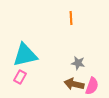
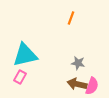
orange line: rotated 24 degrees clockwise
brown arrow: moved 3 px right
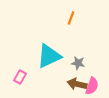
cyan triangle: moved 24 px right, 1 px down; rotated 12 degrees counterclockwise
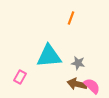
cyan triangle: rotated 20 degrees clockwise
pink semicircle: rotated 66 degrees counterclockwise
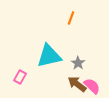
cyan triangle: rotated 8 degrees counterclockwise
gray star: rotated 24 degrees clockwise
brown arrow: rotated 24 degrees clockwise
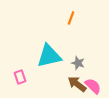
gray star: rotated 16 degrees counterclockwise
pink rectangle: rotated 48 degrees counterclockwise
pink semicircle: moved 1 px right
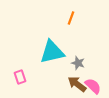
cyan triangle: moved 3 px right, 4 px up
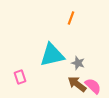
cyan triangle: moved 3 px down
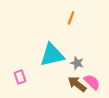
gray star: moved 1 px left
pink semicircle: moved 1 px left, 4 px up
